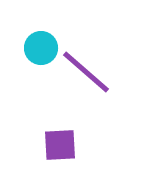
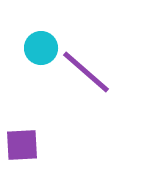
purple square: moved 38 px left
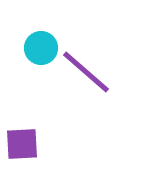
purple square: moved 1 px up
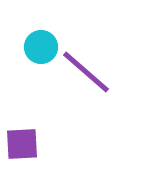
cyan circle: moved 1 px up
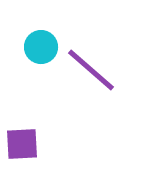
purple line: moved 5 px right, 2 px up
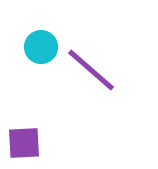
purple square: moved 2 px right, 1 px up
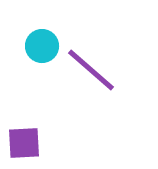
cyan circle: moved 1 px right, 1 px up
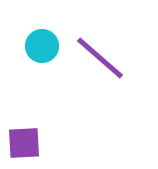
purple line: moved 9 px right, 12 px up
